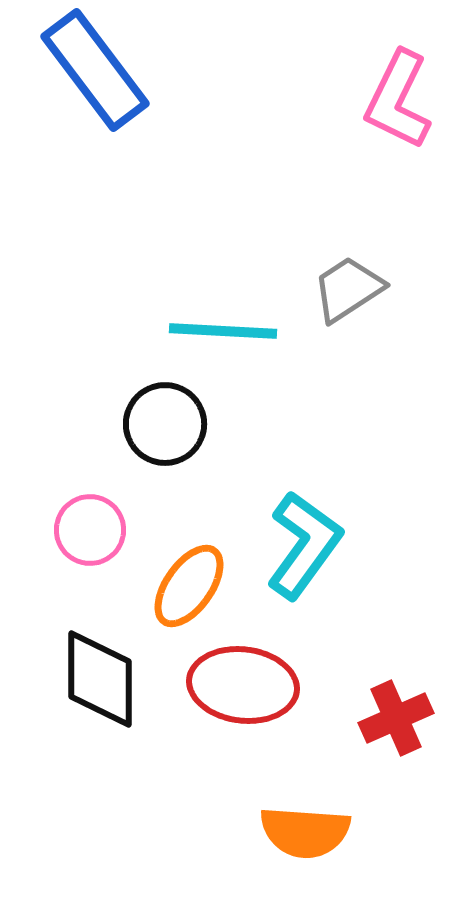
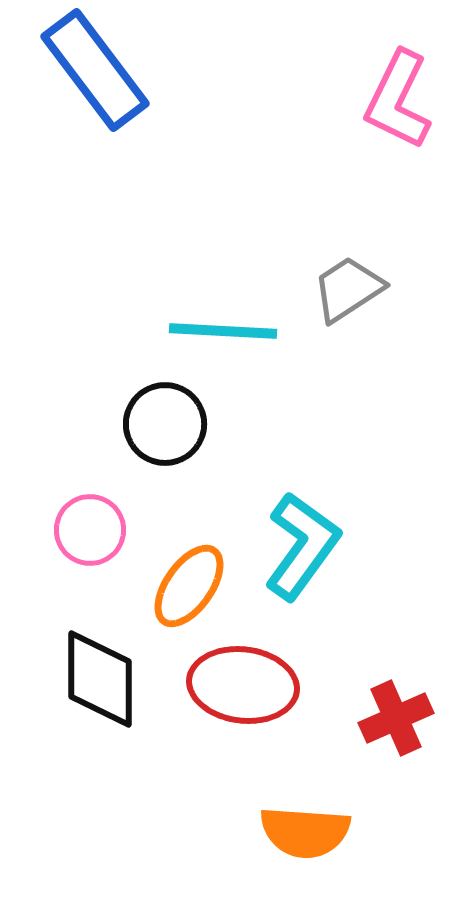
cyan L-shape: moved 2 px left, 1 px down
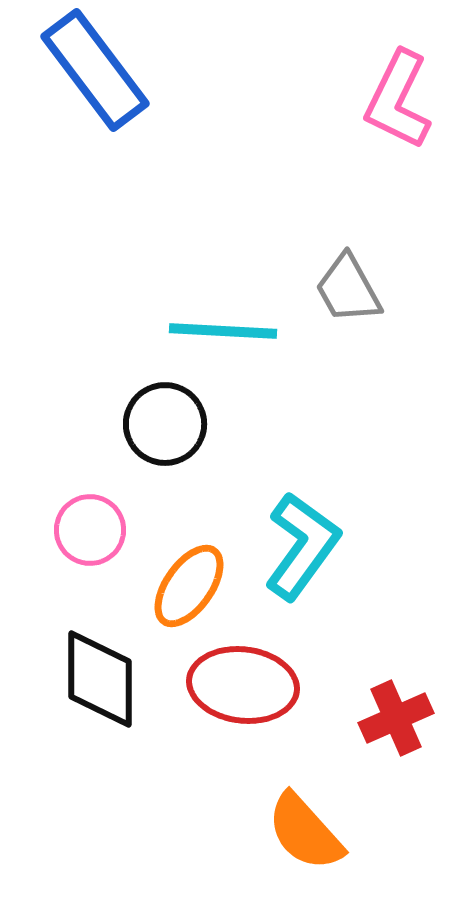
gray trapezoid: rotated 86 degrees counterclockwise
orange semicircle: rotated 44 degrees clockwise
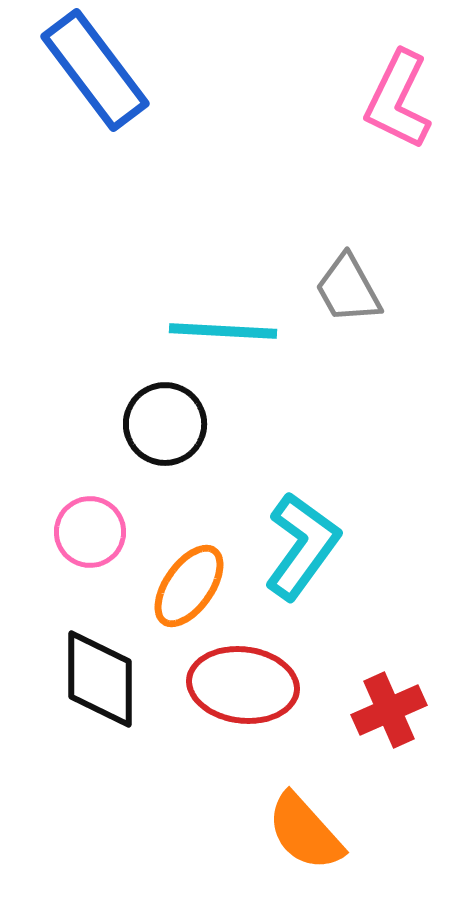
pink circle: moved 2 px down
red cross: moved 7 px left, 8 px up
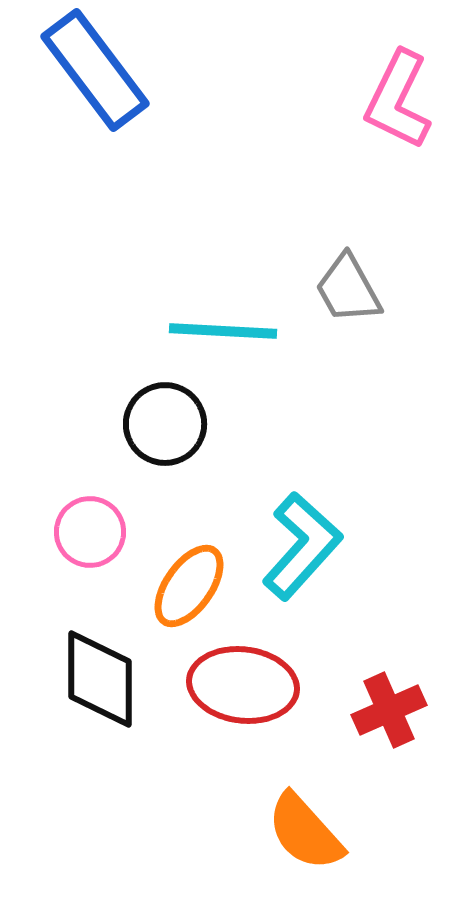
cyan L-shape: rotated 6 degrees clockwise
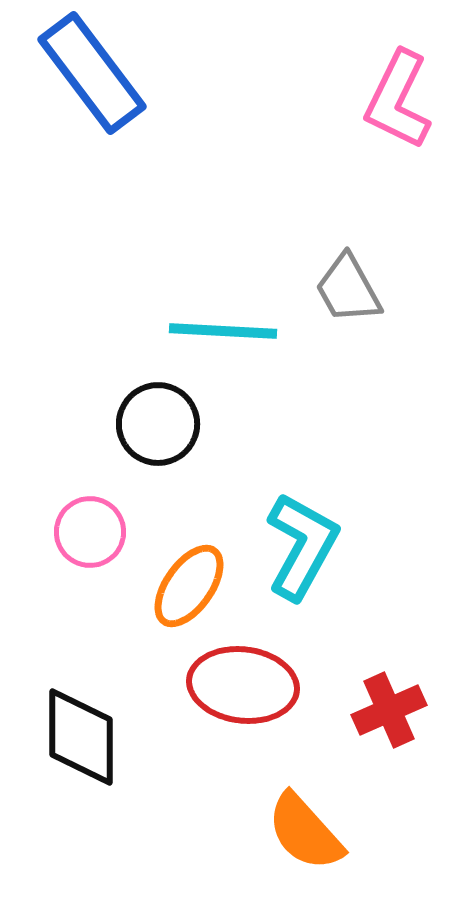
blue rectangle: moved 3 px left, 3 px down
black circle: moved 7 px left
cyan L-shape: rotated 13 degrees counterclockwise
black diamond: moved 19 px left, 58 px down
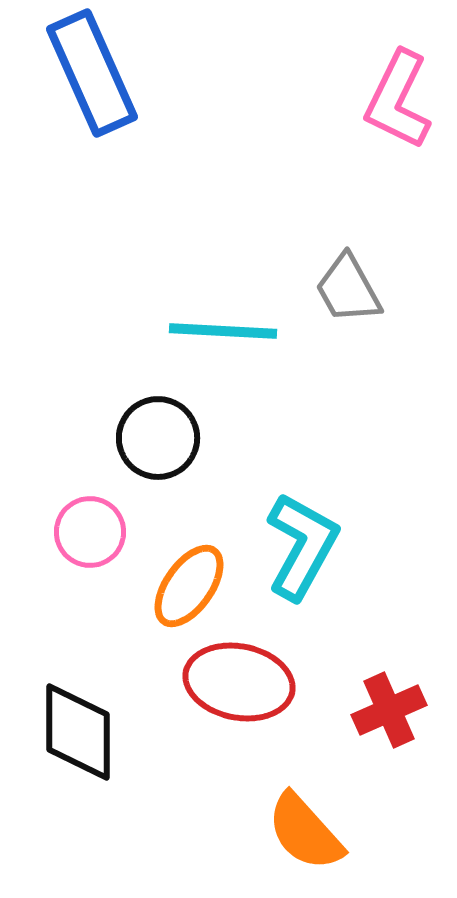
blue rectangle: rotated 13 degrees clockwise
black circle: moved 14 px down
red ellipse: moved 4 px left, 3 px up; rotated 4 degrees clockwise
black diamond: moved 3 px left, 5 px up
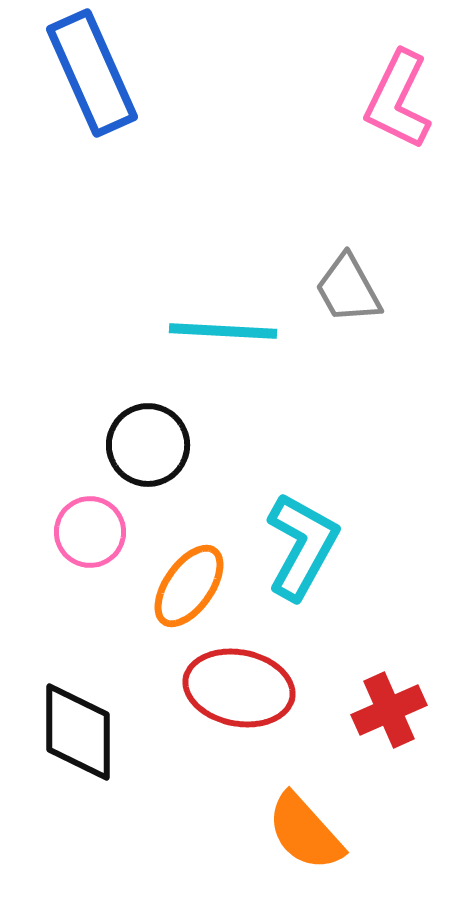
black circle: moved 10 px left, 7 px down
red ellipse: moved 6 px down
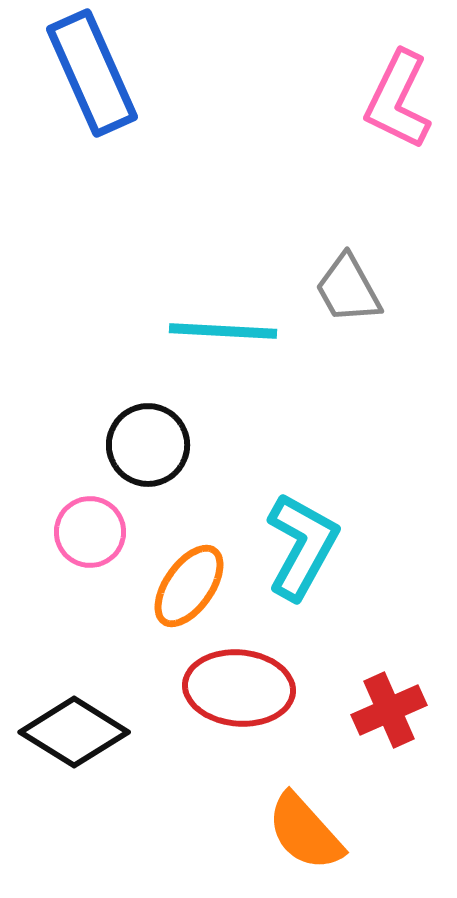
red ellipse: rotated 6 degrees counterclockwise
black diamond: moved 4 px left; rotated 58 degrees counterclockwise
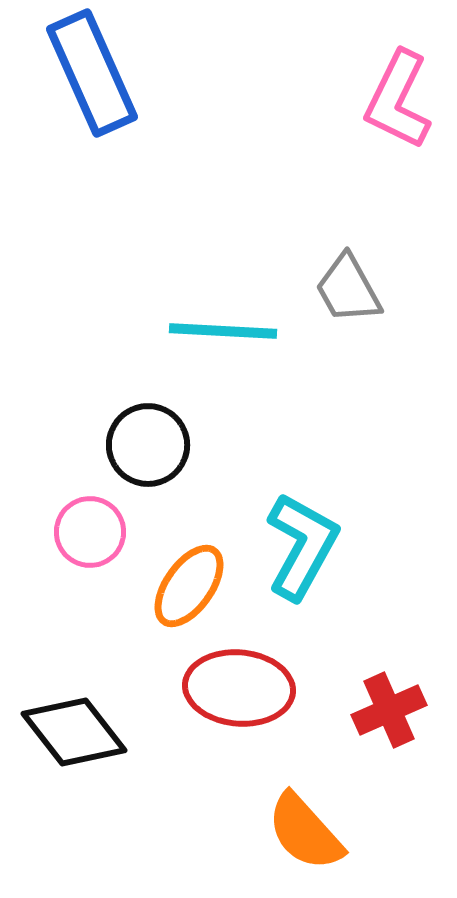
black diamond: rotated 20 degrees clockwise
